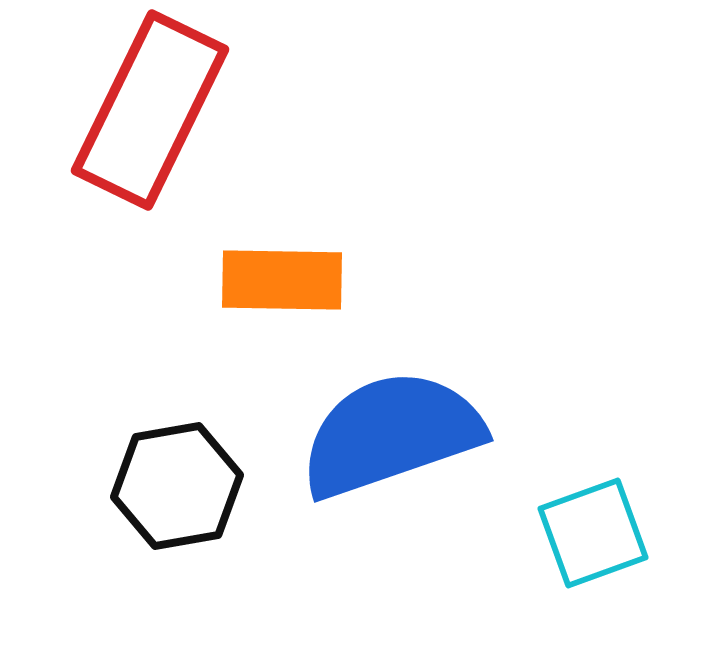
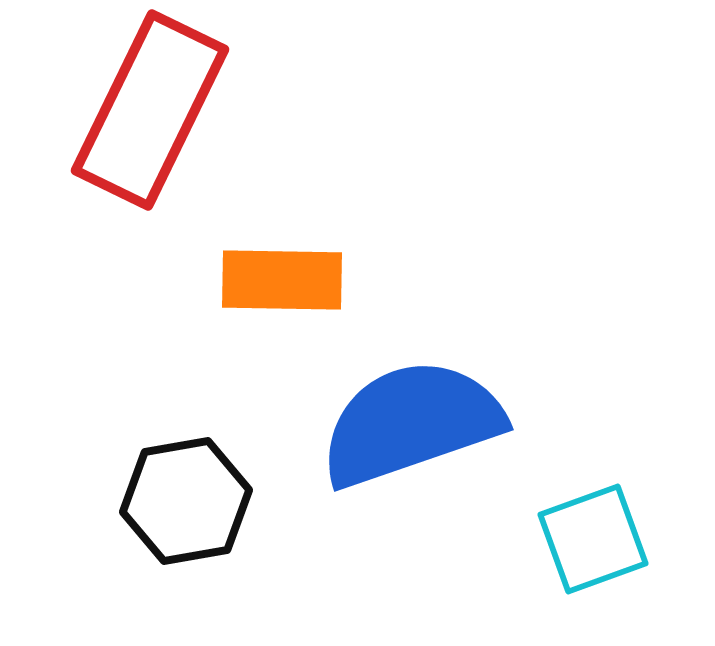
blue semicircle: moved 20 px right, 11 px up
black hexagon: moved 9 px right, 15 px down
cyan square: moved 6 px down
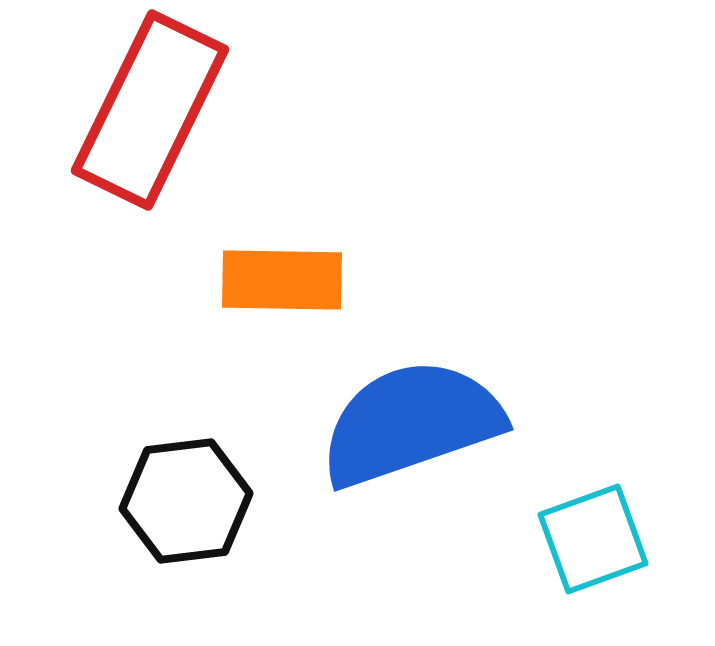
black hexagon: rotated 3 degrees clockwise
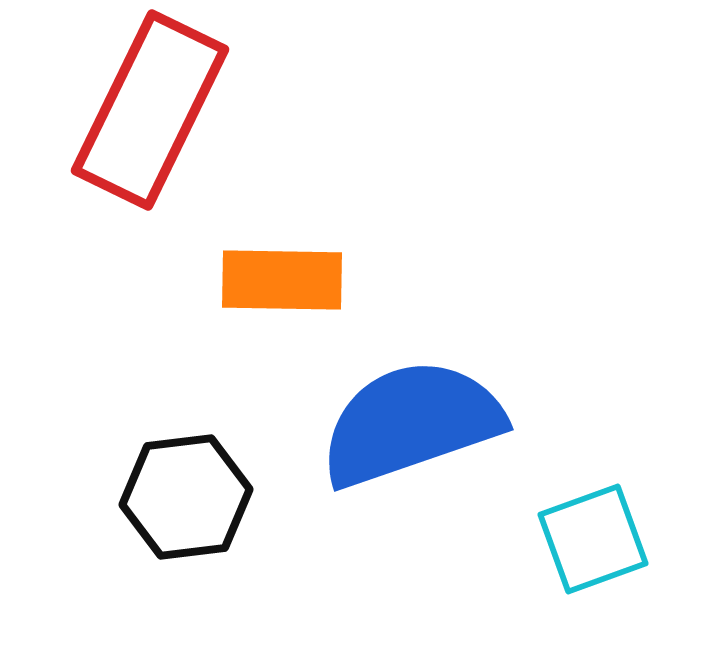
black hexagon: moved 4 px up
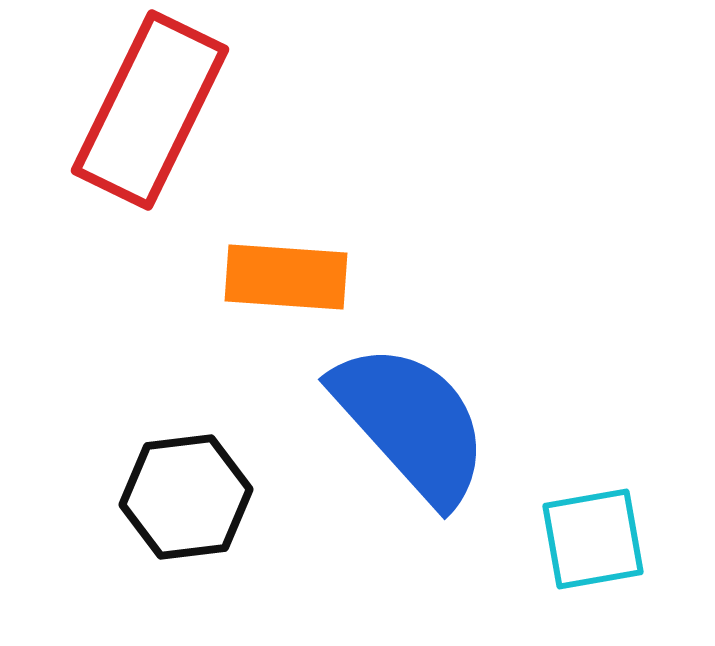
orange rectangle: moved 4 px right, 3 px up; rotated 3 degrees clockwise
blue semicircle: rotated 67 degrees clockwise
cyan square: rotated 10 degrees clockwise
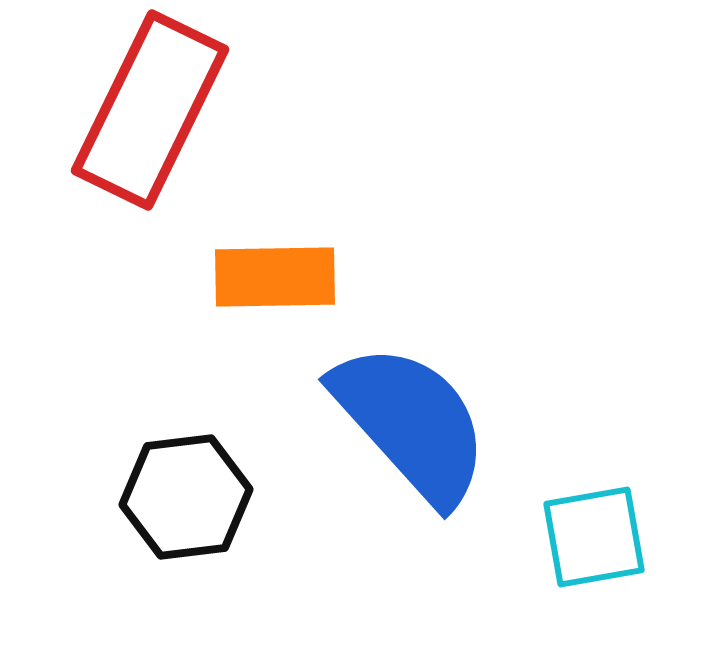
orange rectangle: moved 11 px left; rotated 5 degrees counterclockwise
cyan square: moved 1 px right, 2 px up
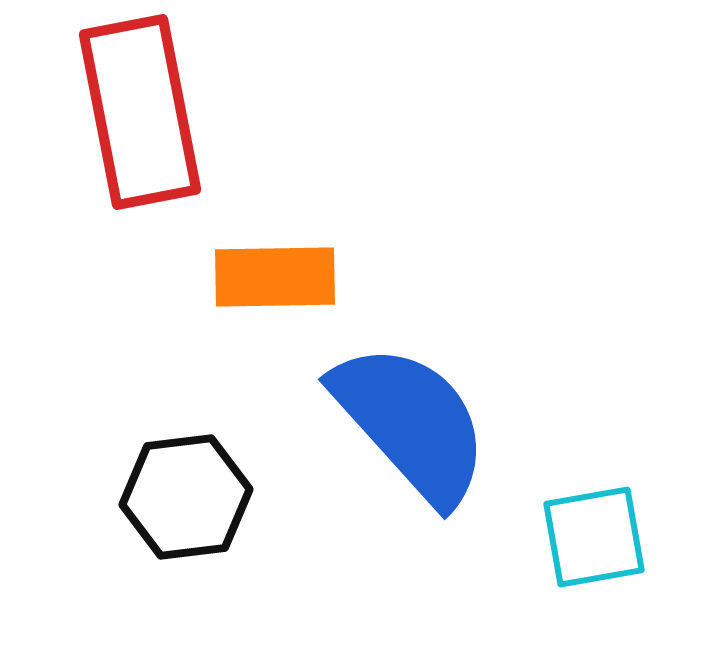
red rectangle: moved 10 px left, 2 px down; rotated 37 degrees counterclockwise
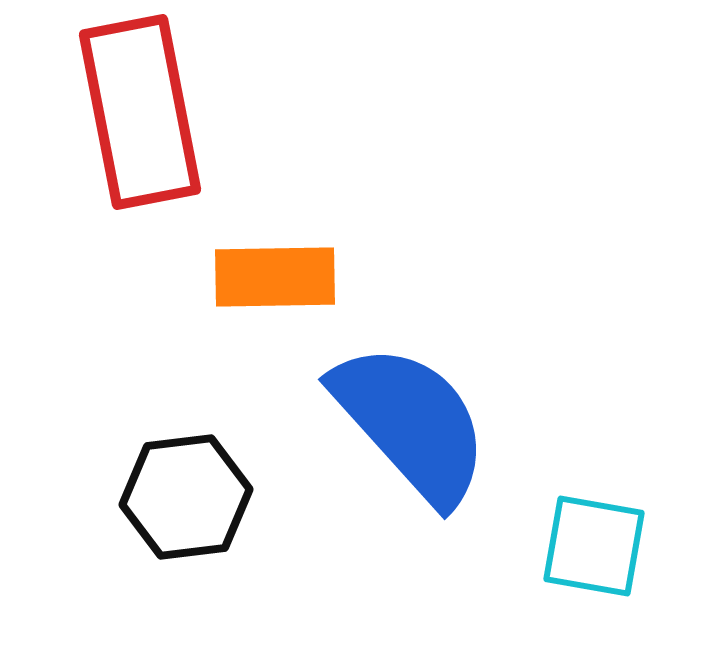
cyan square: moved 9 px down; rotated 20 degrees clockwise
